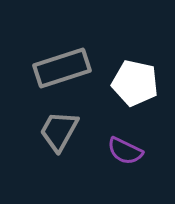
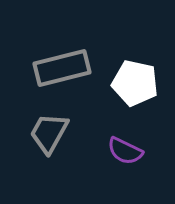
gray rectangle: rotated 4 degrees clockwise
gray trapezoid: moved 10 px left, 2 px down
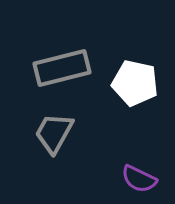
gray trapezoid: moved 5 px right
purple semicircle: moved 14 px right, 28 px down
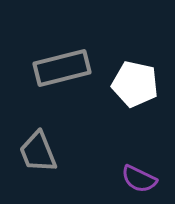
white pentagon: moved 1 px down
gray trapezoid: moved 16 px left, 19 px down; rotated 51 degrees counterclockwise
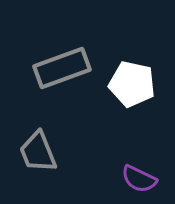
gray rectangle: rotated 6 degrees counterclockwise
white pentagon: moved 3 px left
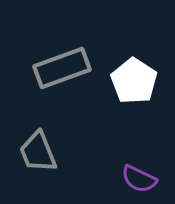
white pentagon: moved 2 px right, 3 px up; rotated 21 degrees clockwise
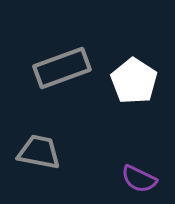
gray trapezoid: moved 1 px right; rotated 123 degrees clockwise
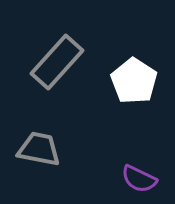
gray rectangle: moved 5 px left, 6 px up; rotated 28 degrees counterclockwise
gray trapezoid: moved 3 px up
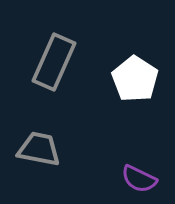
gray rectangle: moved 3 px left; rotated 18 degrees counterclockwise
white pentagon: moved 1 px right, 2 px up
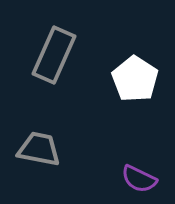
gray rectangle: moved 7 px up
